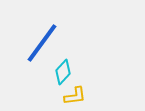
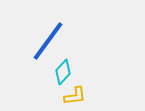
blue line: moved 6 px right, 2 px up
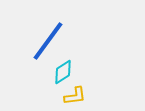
cyan diamond: rotated 15 degrees clockwise
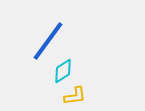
cyan diamond: moved 1 px up
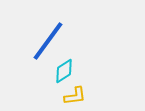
cyan diamond: moved 1 px right
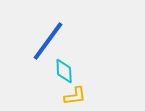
cyan diamond: rotated 60 degrees counterclockwise
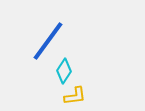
cyan diamond: rotated 35 degrees clockwise
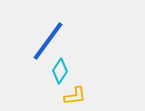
cyan diamond: moved 4 px left
